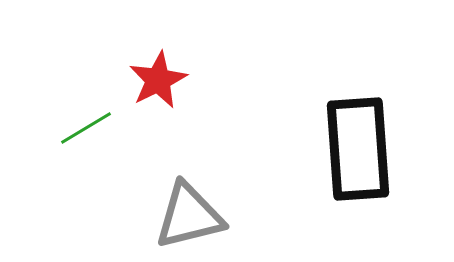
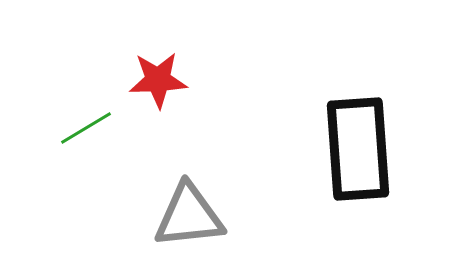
red star: rotated 24 degrees clockwise
gray triangle: rotated 8 degrees clockwise
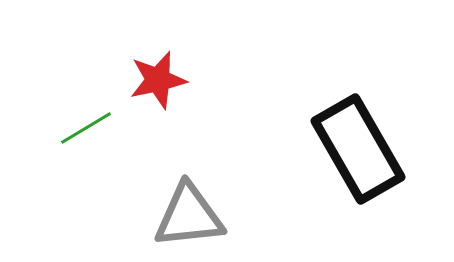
red star: rotated 10 degrees counterclockwise
black rectangle: rotated 26 degrees counterclockwise
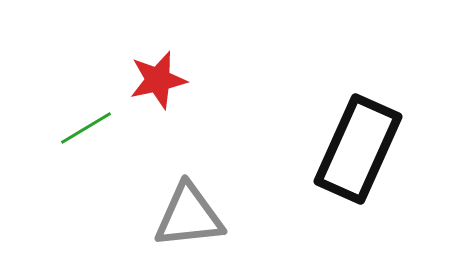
black rectangle: rotated 54 degrees clockwise
